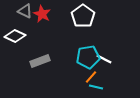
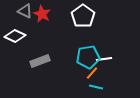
white line: rotated 35 degrees counterclockwise
orange line: moved 1 px right, 4 px up
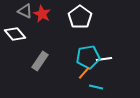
white pentagon: moved 3 px left, 1 px down
white diamond: moved 2 px up; rotated 25 degrees clockwise
gray rectangle: rotated 36 degrees counterclockwise
orange line: moved 8 px left
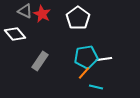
white pentagon: moved 2 px left, 1 px down
cyan pentagon: moved 2 px left
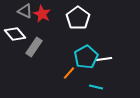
cyan pentagon: rotated 20 degrees counterclockwise
gray rectangle: moved 6 px left, 14 px up
orange line: moved 15 px left
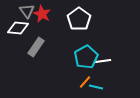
gray triangle: moved 2 px right; rotated 28 degrees clockwise
white pentagon: moved 1 px right, 1 px down
white diamond: moved 3 px right, 6 px up; rotated 45 degrees counterclockwise
gray rectangle: moved 2 px right
white line: moved 1 px left, 2 px down
orange line: moved 16 px right, 9 px down
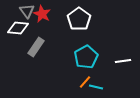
white line: moved 20 px right
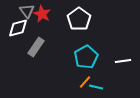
white diamond: rotated 20 degrees counterclockwise
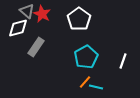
gray triangle: rotated 14 degrees counterclockwise
white line: rotated 63 degrees counterclockwise
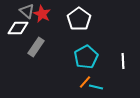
white diamond: rotated 15 degrees clockwise
white line: rotated 21 degrees counterclockwise
